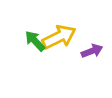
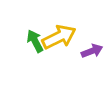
green arrow: rotated 15 degrees clockwise
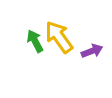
yellow arrow: rotated 100 degrees counterclockwise
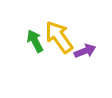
purple arrow: moved 7 px left
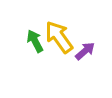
purple arrow: rotated 20 degrees counterclockwise
